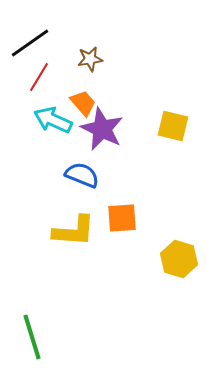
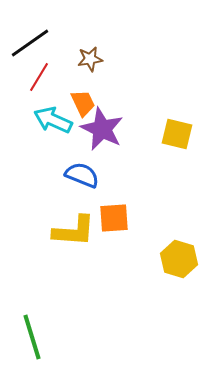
orange trapezoid: rotated 16 degrees clockwise
yellow square: moved 4 px right, 8 px down
orange square: moved 8 px left
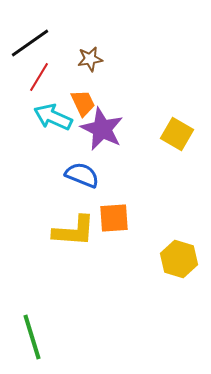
cyan arrow: moved 3 px up
yellow square: rotated 16 degrees clockwise
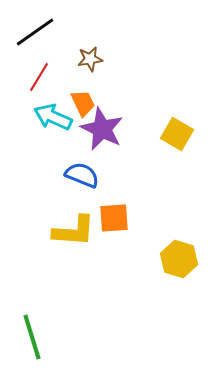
black line: moved 5 px right, 11 px up
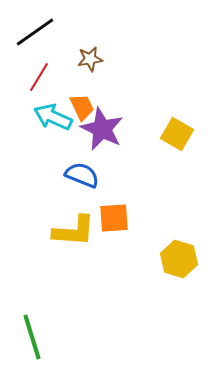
orange trapezoid: moved 1 px left, 4 px down
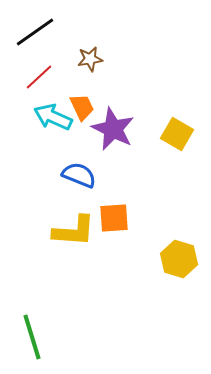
red line: rotated 16 degrees clockwise
purple star: moved 11 px right
blue semicircle: moved 3 px left
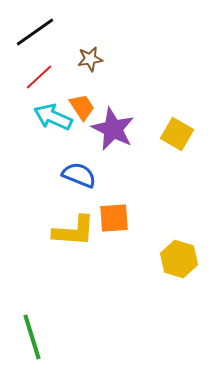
orange trapezoid: rotated 8 degrees counterclockwise
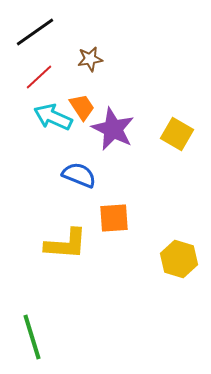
yellow L-shape: moved 8 px left, 13 px down
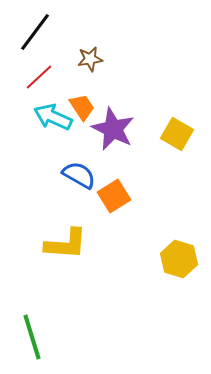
black line: rotated 18 degrees counterclockwise
blue semicircle: rotated 8 degrees clockwise
orange square: moved 22 px up; rotated 28 degrees counterclockwise
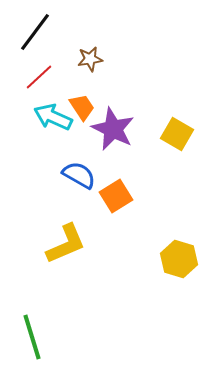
orange square: moved 2 px right
yellow L-shape: rotated 27 degrees counterclockwise
